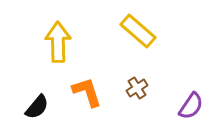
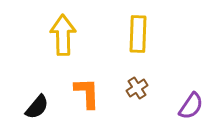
yellow rectangle: moved 3 px down; rotated 51 degrees clockwise
yellow arrow: moved 5 px right, 7 px up
orange L-shape: moved 1 px down; rotated 16 degrees clockwise
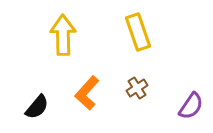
yellow rectangle: moved 2 px up; rotated 21 degrees counterclockwise
orange L-shape: rotated 136 degrees counterclockwise
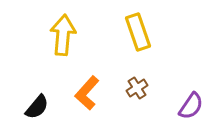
yellow arrow: rotated 6 degrees clockwise
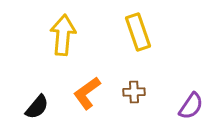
brown cross: moved 3 px left, 4 px down; rotated 30 degrees clockwise
orange L-shape: rotated 12 degrees clockwise
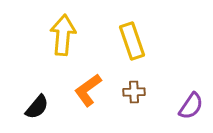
yellow rectangle: moved 6 px left, 9 px down
orange L-shape: moved 1 px right, 3 px up
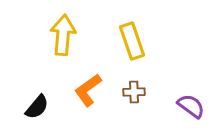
purple semicircle: rotated 88 degrees counterclockwise
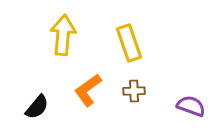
yellow rectangle: moved 3 px left, 2 px down
brown cross: moved 1 px up
purple semicircle: rotated 16 degrees counterclockwise
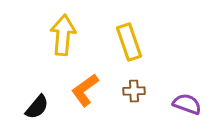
yellow rectangle: moved 1 px up
orange L-shape: moved 3 px left
purple semicircle: moved 4 px left, 2 px up
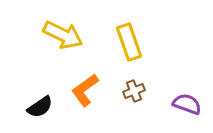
yellow arrow: rotated 111 degrees clockwise
brown cross: rotated 20 degrees counterclockwise
black semicircle: moved 3 px right; rotated 16 degrees clockwise
